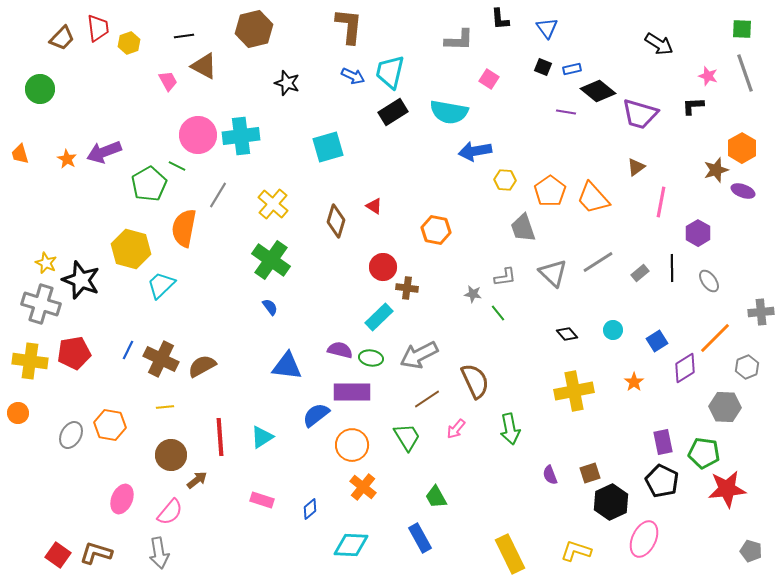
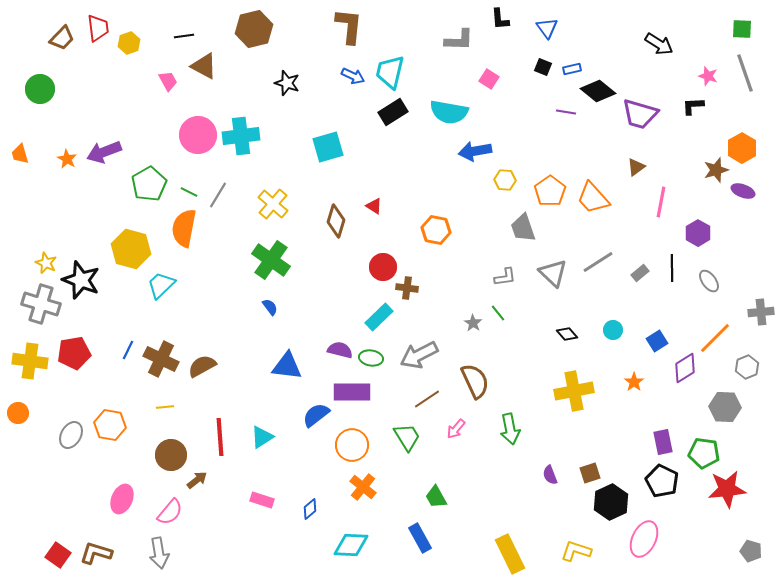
green line at (177, 166): moved 12 px right, 26 px down
gray star at (473, 294): moved 29 px down; rotated 24 degrees clockwise
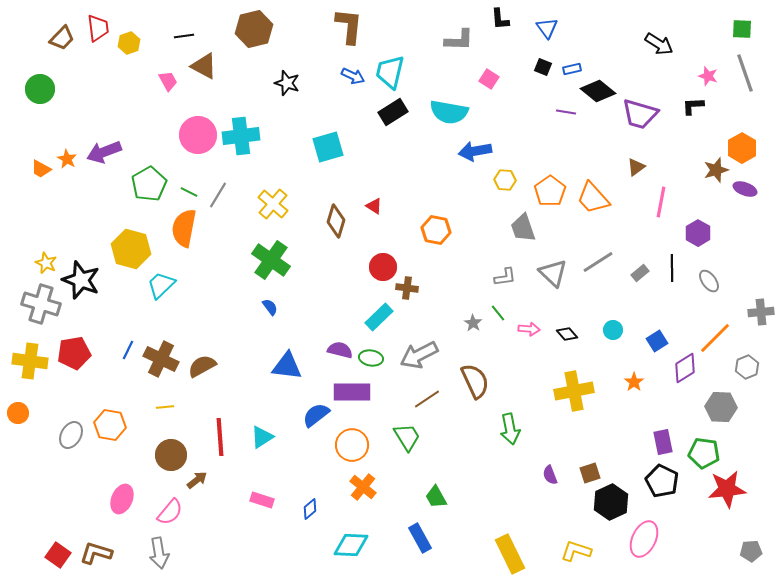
orange trapezoid at (20, 154): moved 21 px right, 15 px down; rotated 45 degrees counterclockwise
purple ellipse at (743, 191): moved 2 px right, 2 px up
gray hexagon at (725, 407): moved 4 px left
pink arrow at (456, 429): moved 73 px right, 100 px up; rotated 125 degrees counterclockwise
gray pentagon at (751, 551): rotated 20 degrees counterclockwise
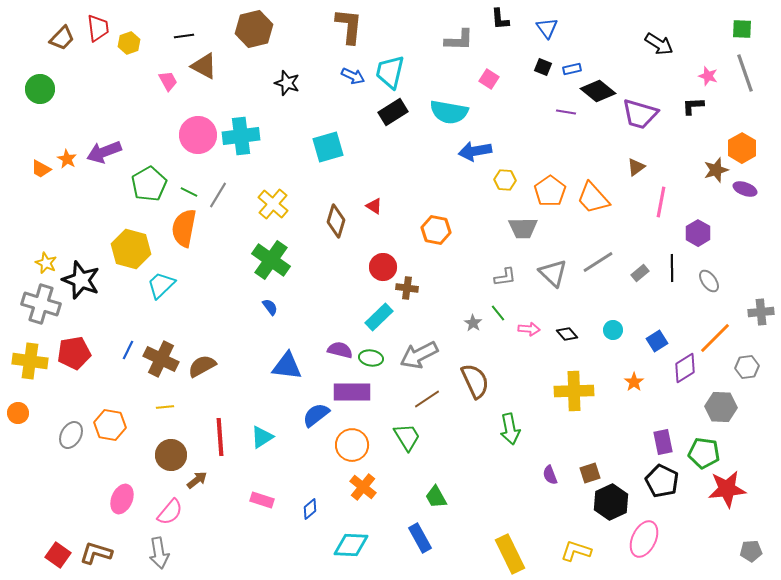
gray trapezoid at (523, 228): rotated 72 degrees counterclockwise
gray hexagon at (747, 367): rotated 15 degrees clockwise
yellow cross at (574, 391): rotated 9 degrees clockwise
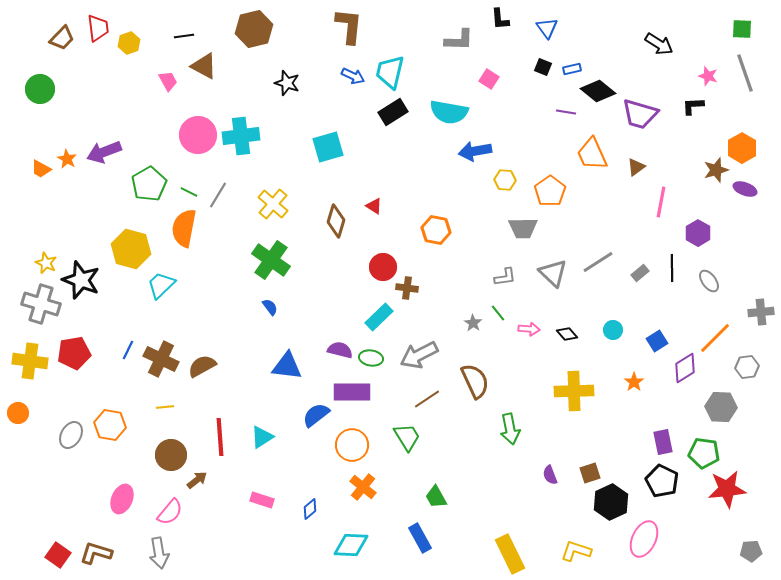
orange trapezoid at (593, 198): moved 1 px left, 44 px up; rotated 18 degrees clockwise
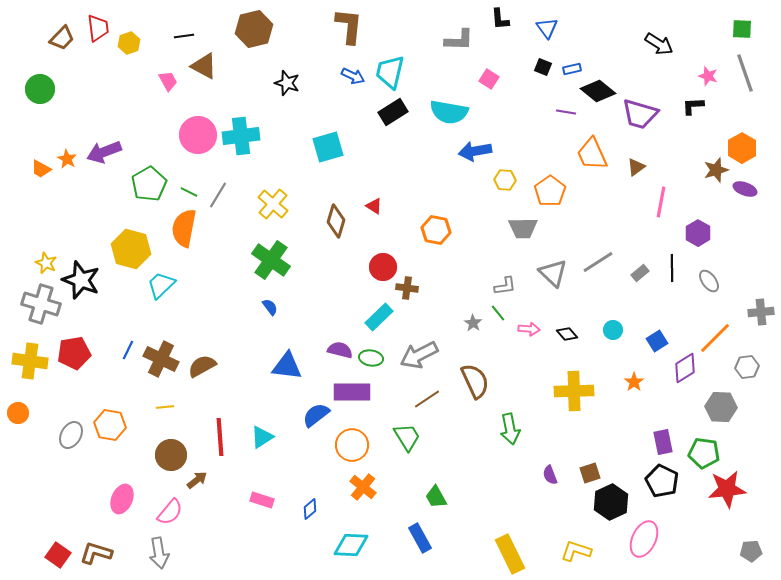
gray L-shape at (505, 277): moved 9 px down
